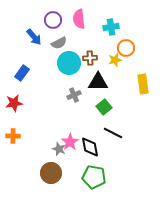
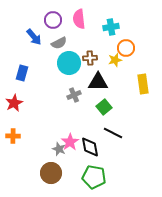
blue rectangle: rotated 21 degrees counterclockwise
red star: rotated 18 degrees counterclockwise
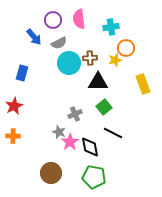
yellow rectangle: rotated 12 degrees counterclockwise
gray cross: moved 1 px right, 19 px down
red star: moved 3 px down
gray star: moved 17 px up
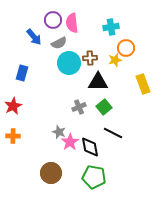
pink semicircle: moved 7 px left, 4 px down
red star: moved 1 px left
gray cross: moved 4 px right, 7 px up
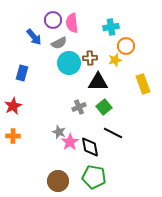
orange circle: moved 2 px up
brown circle: moved 7 px right, 8 px down
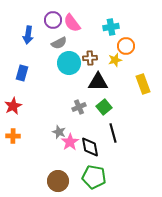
pink semicircle: rotated 30 degrees counterclockwise
blue arrow: moved 6 px left, 2 px up; rotated 48 degrees clockwise
black line: rotated 48 degrees clockwise
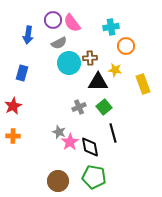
yellow star: moved 10 px down; rotated 24 degrees clockwise
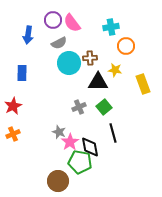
blue rectangle: rotated 14 degrees counterclockwise
orange cross: moved 2 px up; rotated 24 degrees counterclockwise
green pentagon: moved 14 px left, 15 px up
